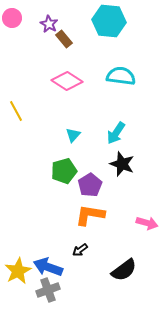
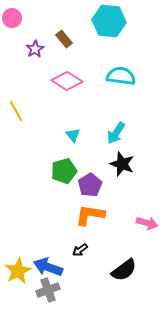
purple star: moved 14 px left, 25 px down; rotated 12 degrees clockwise
cyan triangle: rotated 21 degrees counterclockwise
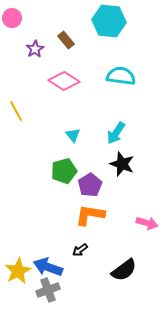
brown rectangle: moved 2 px right, 1 px down
pink diamond: moved 3 px left
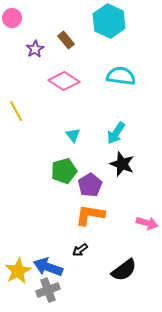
cyan hexagon: rotated 20 degrees clockwise
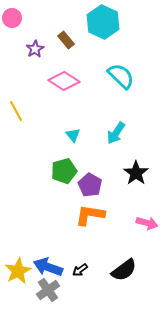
cyan hexagon: moved 6 px left, 1 px down
cyan semicircle: rotated 36 degrees clockwise
black star: moved 14 px right, 9 px down; rotated 15 degrees clockwise
purple pentagon: rotated 10 degrees counterclockwise
black arrow: moved 20 px down
gray cross: rotated 15 degrees counterclockwise
